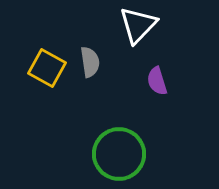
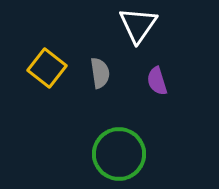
white triangle: rotated 9 degrees counterclockwise
gray semicircle: moved 10 px right, 11 px down
yellow square: rotated 9 degrees clockwise
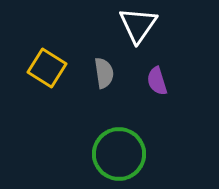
yellow square: rotated 6 degrees counterclockwise
gray semicircle: moved 4 px right
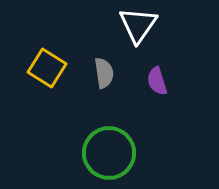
green circle: moved 10 px left, 1 px up
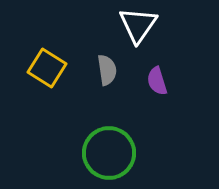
gray semicircle: moved 3 px right, 3 px up
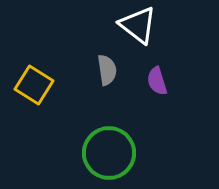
white triangle: rotated 27 degrees counterclockwise
yellow square: moved 13 px left, 17 px down
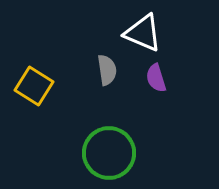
white triangle: moved 5 px right, 8 px down; rotated 15 degrees counterclockwise
purple semicircle: moved 1 px left, 3 px up
yellow square: moved 1 px down
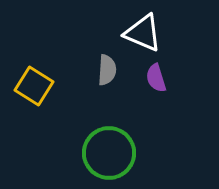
gray semicircle: rotated 12 degrees clockwise
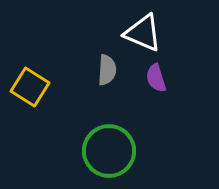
yellow square: moved 4 px left, 1 px down
green circle: moved 2 px up
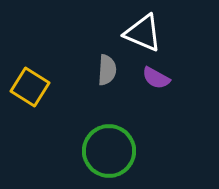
purple semicircle: rotated 44 degrees counterclockwise
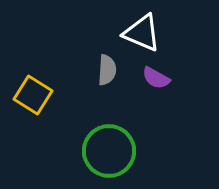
white triangle: moved 1 px left
yellow square: moved 3 px right, 8 px down
